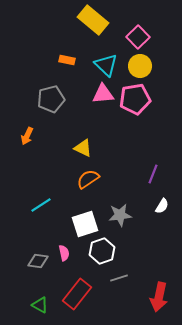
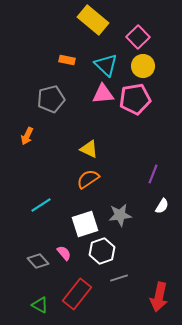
yellow circle: moved 3 px right
yellow triangle: moved 6 px right, 1 px down
pink semicircle: rotated 28 degrees counterclockwise
gray diamond: rotated 40 degrees clockwise
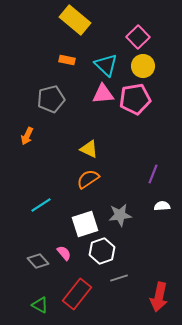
yellow rectangle: moved 18 px left
white semicircle: rotated 126 degrees counterclockwise
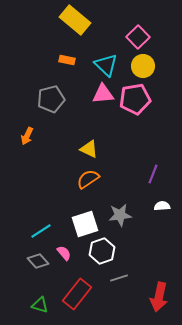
cyan line: moved 26 px down
green triangle: rotated 12 degrees counterclockwise
